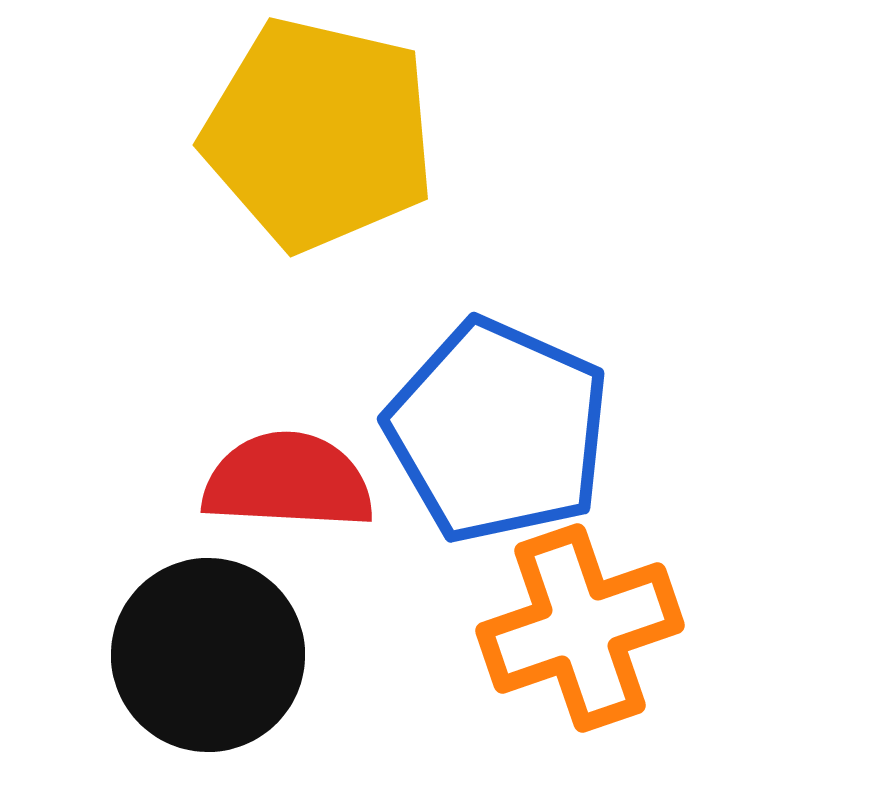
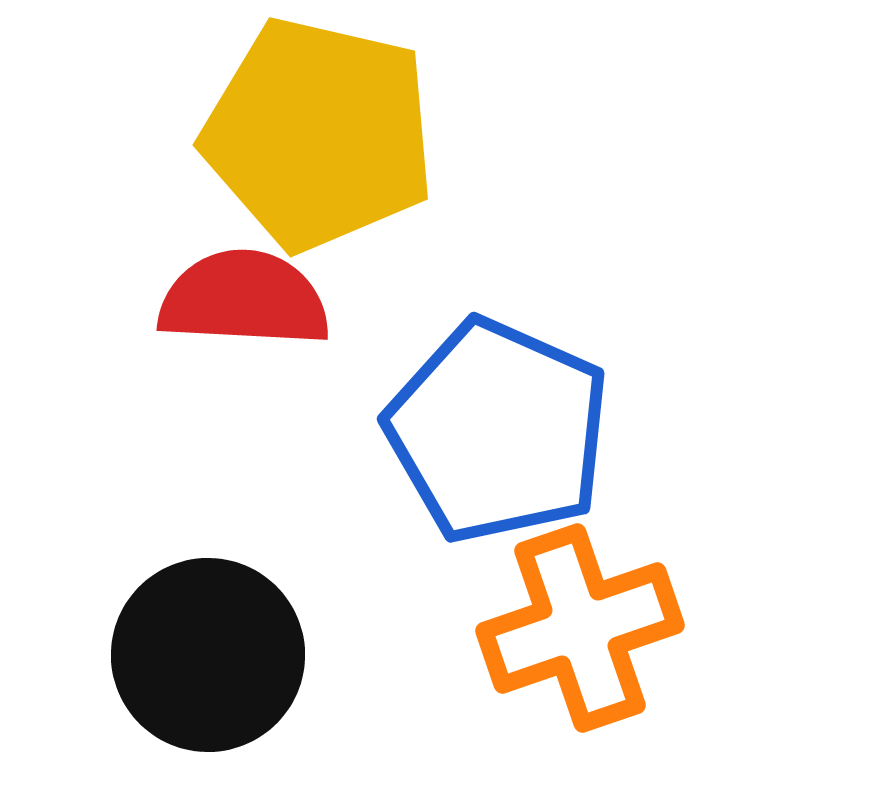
red semicircle: moved 44 px left, 182 px up
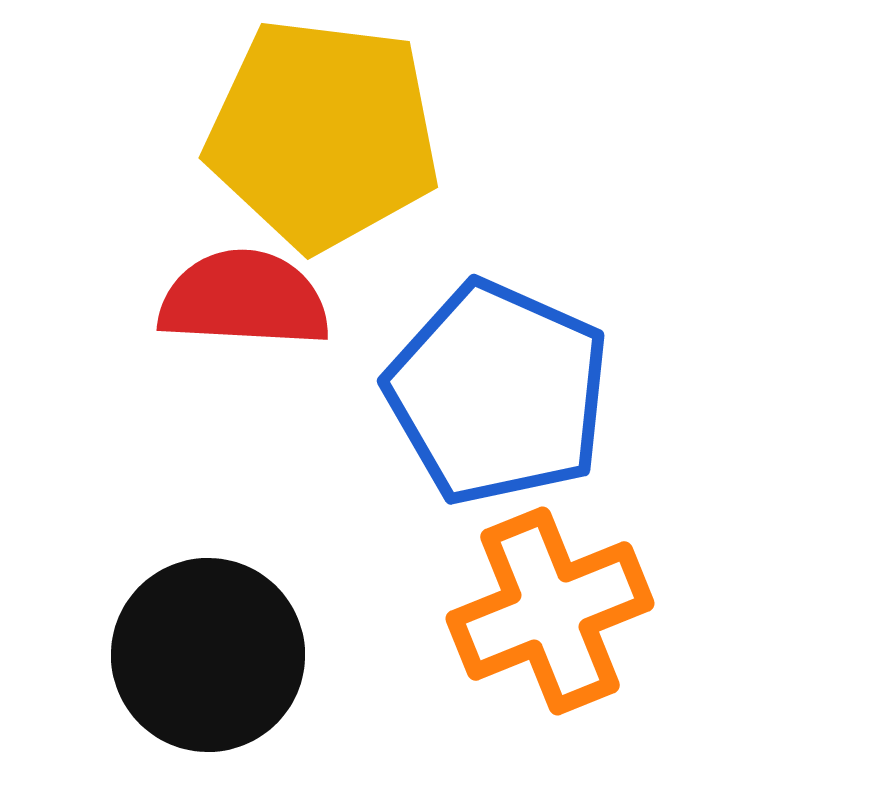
yellow pentagon: moved 4 px right; rotated 6 degrees counterclockwise
blue pentagon: moved 38 px up
orange cross: moved 30 px left, 17 px up; rotated 3 degrees counterclockwise
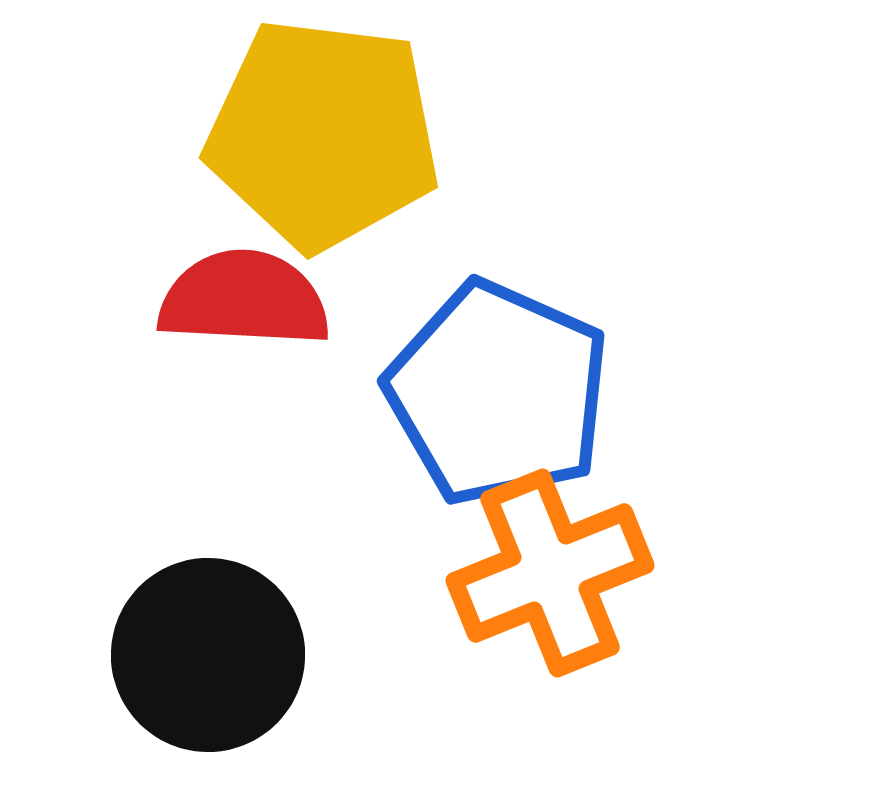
orange cross: moved 38 px up
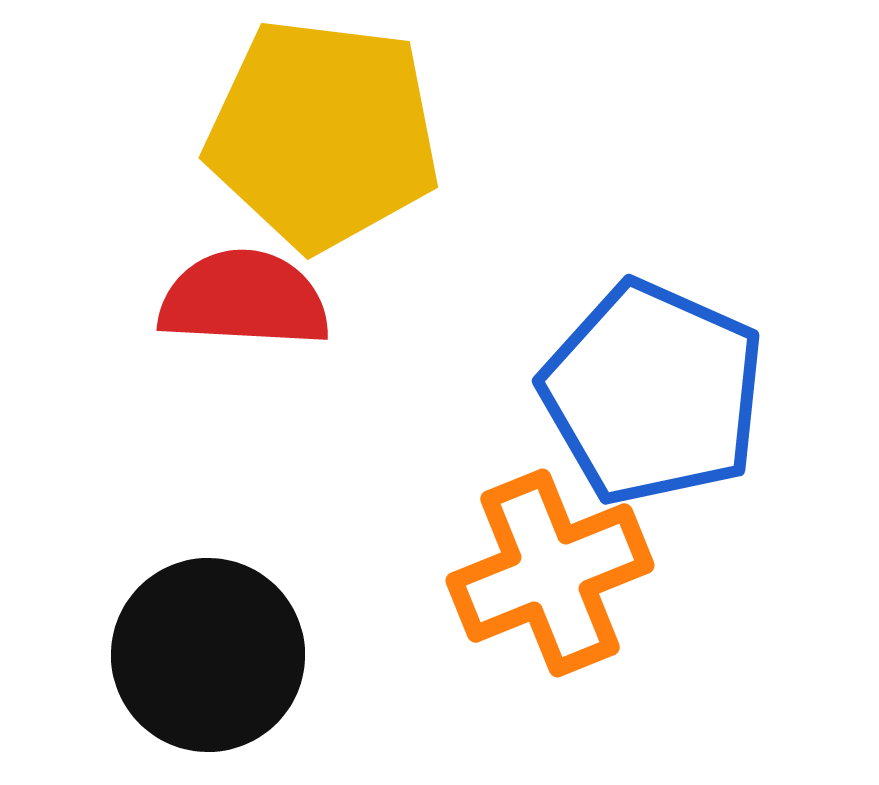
blue pentagon: moved 155 px right
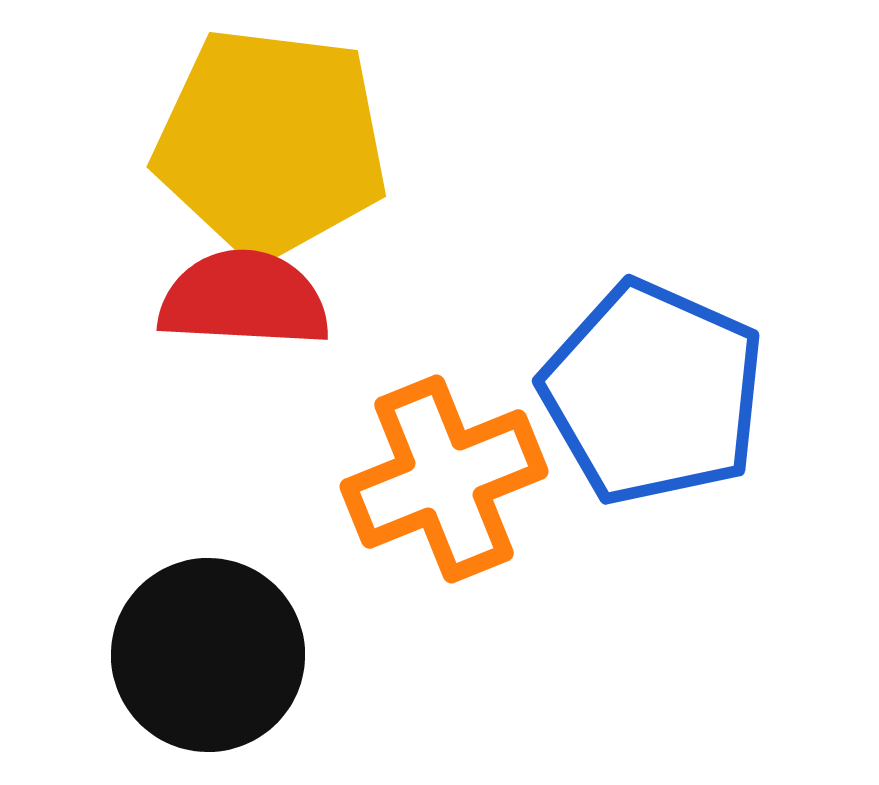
yellow pentagon: moved 52 px left, 9 px down
orange cross: moved 106 px left, 94 px up
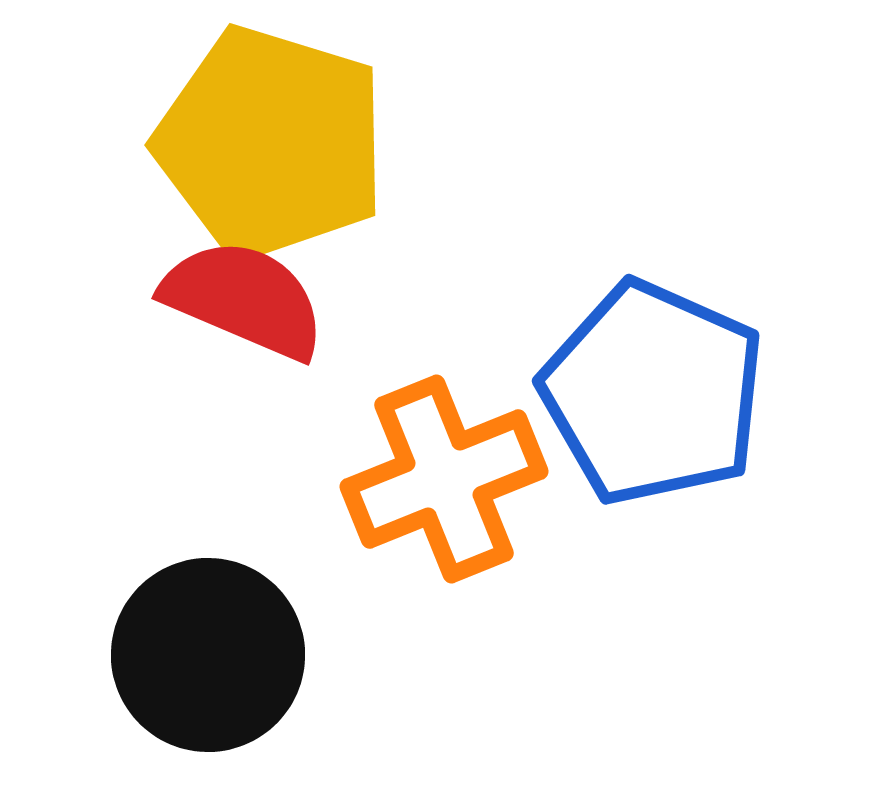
yellow pentagon: rotated 10 degrees clockwise
red semicircle: rotated 20 degrees clockwise
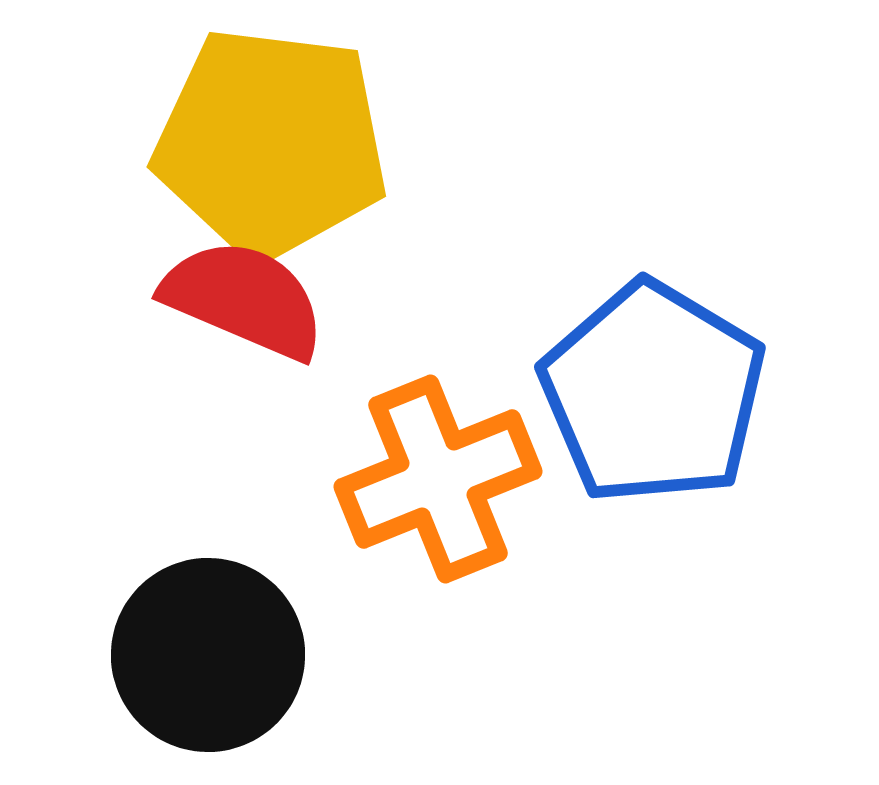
yellow pentagon: rotated 10 degrees counterclockwise
blue pentagon: rotated 7 degrees clockwise
orange cross: moved 6 px left
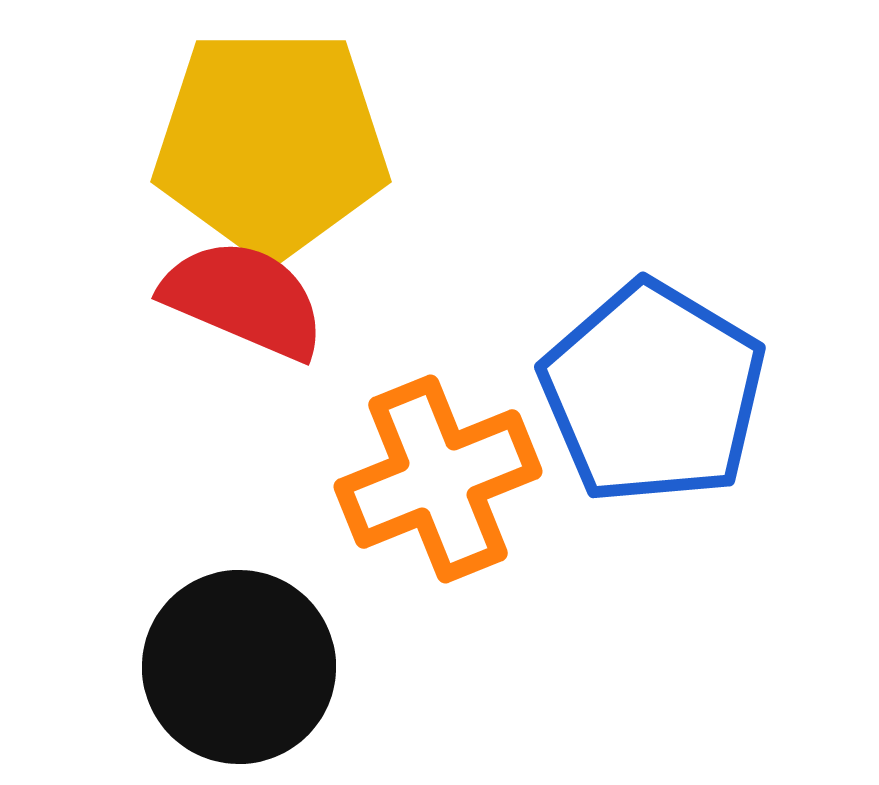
yellow pentagon: rotated 7 degrees counterclockwise
black circle: moved 31 px right, 12 px down
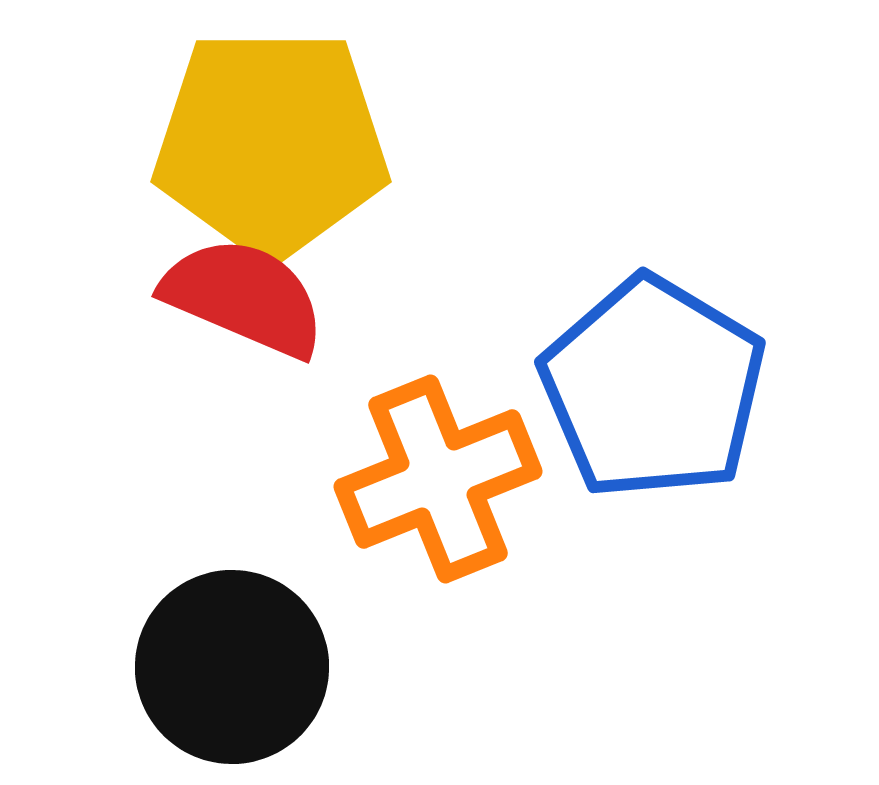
red semicircle: moved 2 px up
blue pentagon: moved 5 px up
black circle: moved 7 px left
